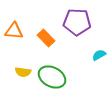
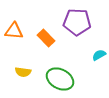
green ellipse: moved 8 px right, 2 px down
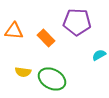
green ellipse: moved 8 px left
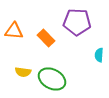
cyan semicircle: rotated 56 degrees counterclockwise
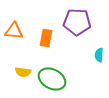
orange rectangle: rotated 54 degrees clockwise
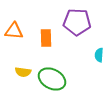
orange rectangle: rotated 12 degrees counterclockwise
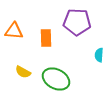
yellow semicircle: rotated 21 degrees clockwise
green ellipse: moved 4 px right
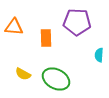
orange triangle: moved 4 px up
yellow semicircle: moved 2 px down
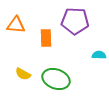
purple pentagon: moved 2 px left, 1 px up
orange triangle: moved 2 px right, 2 px up
cyan semicircle: rotated 88 degrees clockwise
green ellipse: rotated 8 degrees counterclockwise
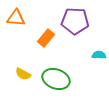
orange triangle: moved 7 px up
orange rectangle: rotated 42 degrees clockwise
